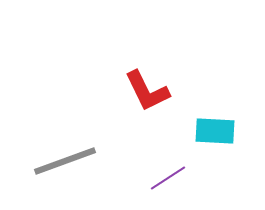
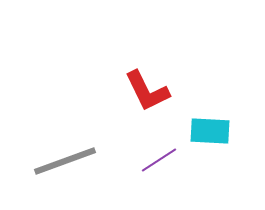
cyan rectangle: moved 5 px left
purple line: moved 9 px left, 18 px up
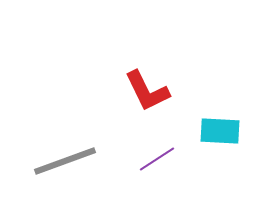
cyan rectangle: moved 10 px right
purple line: moved 2 px left, 1 px up
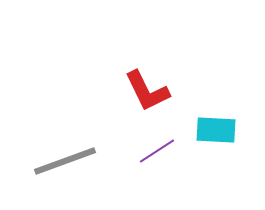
cyan rectangle: moved 4 px left, 1 px up
purple line: moved 8 px up
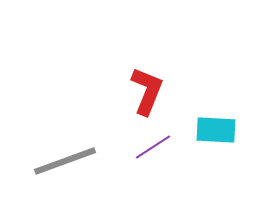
red L-shape: rotated 132 degrees counterclockwise
purple line: moved 4 px left, 4 px up
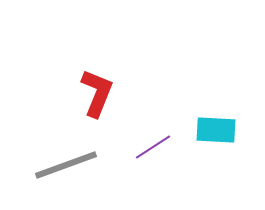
red L-shape: moved 50 px left, 2 px down
gray line: moved 1 px right, 4 px down
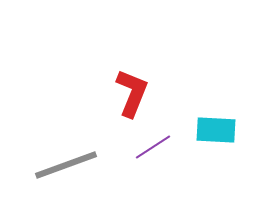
red L-shape: moved 35 px right
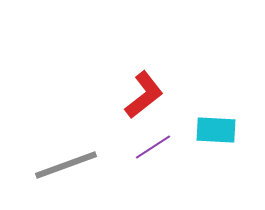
red L-shape: moved 12 px right, 2 px down; rotated 30 degrees clockwise
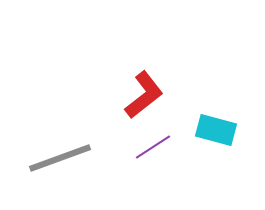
cyan rectangle: rotated 12 degrees clockwise
gray line: moved 6 px left, 7 px up
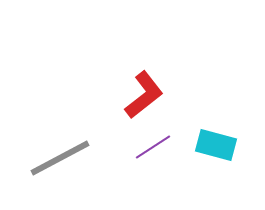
cyan rectangle: moved 15 px down
gray line: rotated 8 degrees counterclockwise
